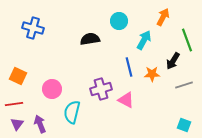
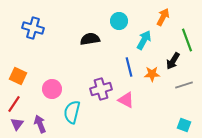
red line: rotated 48 degrees counterclockwise
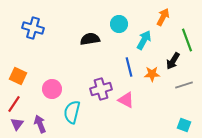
cyan circle: moved 3 px down
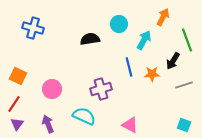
pink triangle: moved 4 px right, 25 px down
cyan semicircle: moved 12 px right, 4 px down; rotated 100 degrees clockwise
purple arrow: moved 8 px right
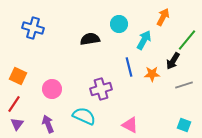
green line: rotated 60 degrees clockwise
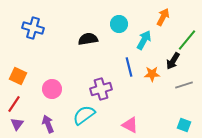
black semicircle: moved 2 px left
cyan semicircle: moved 1 px up; rotated 60 degrees counterclockwise
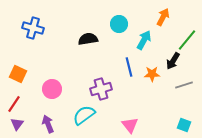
orange square: moved 2 px up
pink triangle: rotated 24 degrees clockwise
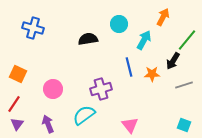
pink circle: moved 1 px right
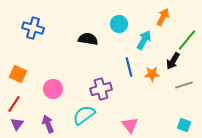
black semicircle: rotated 18 degrees clockwise
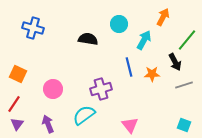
black arrow: moved 2 px right, 1 px down; rotated 60 degrees counterclockwise
